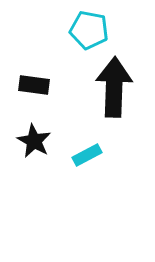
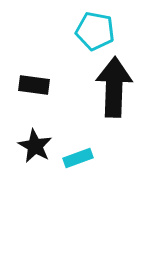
cyan pentagon: moved 6 px right, 1 px down
black star: moved 1 px right, 5 px down
cyan rectangle: moved 9 px left, 3 px down; rotated 8 degrees clockwise
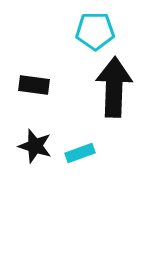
cyan pentagon: rotated 12 degrees counterclockwise
black star: rotated 12 degrees counterclockwise
cyan rectangle: moved 2 px right, 5 px up
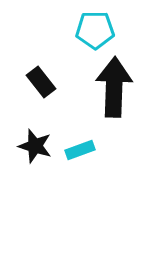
cyan pentagon: moved 1 px up
black rectangle: moved 7 px right, 3 px up; rotated 44 degrees clockwise
cyan rectangle: moved 3 px up
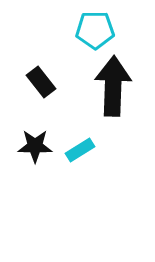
black arrow: moved 1 px left, 1 px up
black star: rotated 16 degrees counterclockwise
cyan rectangle: rotated 12 degrees counterclockwise
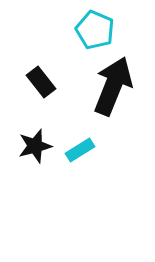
cyan pentagon: rotated 24 degrees clockwise
black arrow: rotated 20 degrees clockwise
black star: rotated 16 degrees counterclockwise
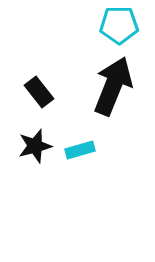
cyan pentagon: moved 24 px right, 5 px up; rotated 24 degrees counterclockwise
black rectangle: moved 2 px left, 10 px down
cyan rectangle: rotated 16 degrees clockwise
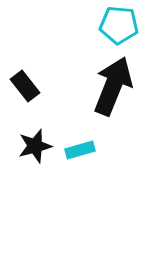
cyan pentagon: rotated 6 degrees clockwise
black rectangle: moved 14 px left, 6 px up
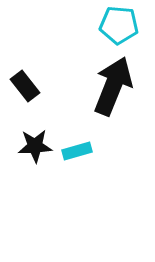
black star: rotated 12 degrees clockwise
cyan rectangle: moved 3 px left, 1 px down
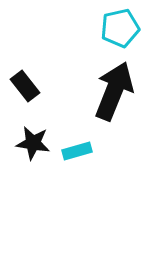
cyan pentagon: moved 1 px right, 3 px down; rotated 18 degrees counterclockwise
black arrow: moved 1 px right, 5 px down
black star: moved 2 px left, 3 px up; rotated 12 degrees clockwise
